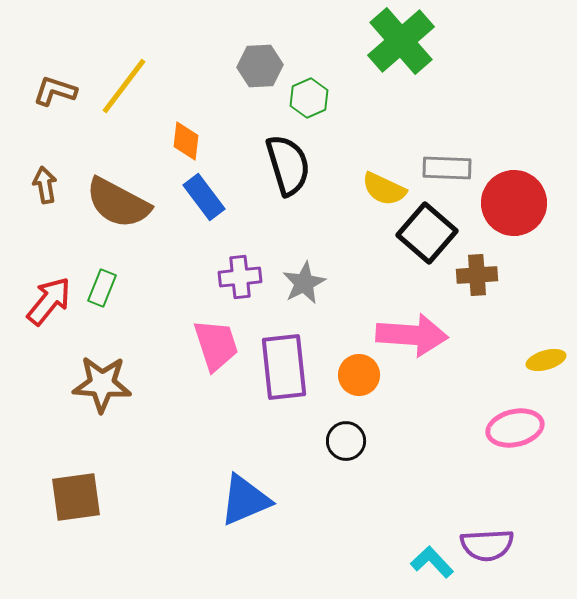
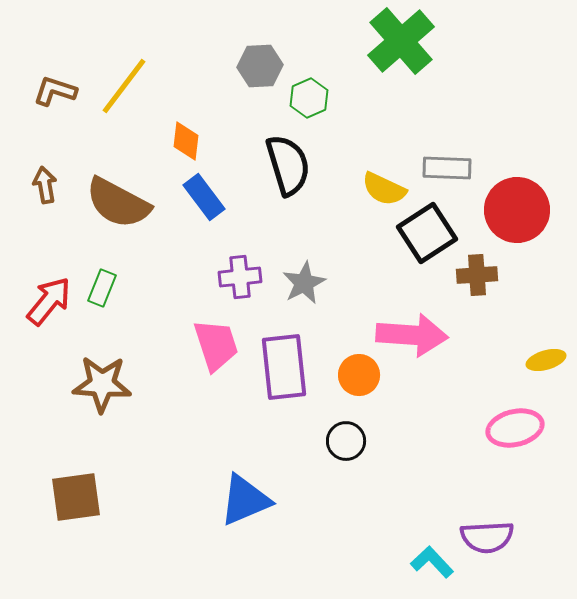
red circle: moved 3 px right, 7 px down
black square: rotated 16 degrees clockwise
purple semicircle: moved 8 px up
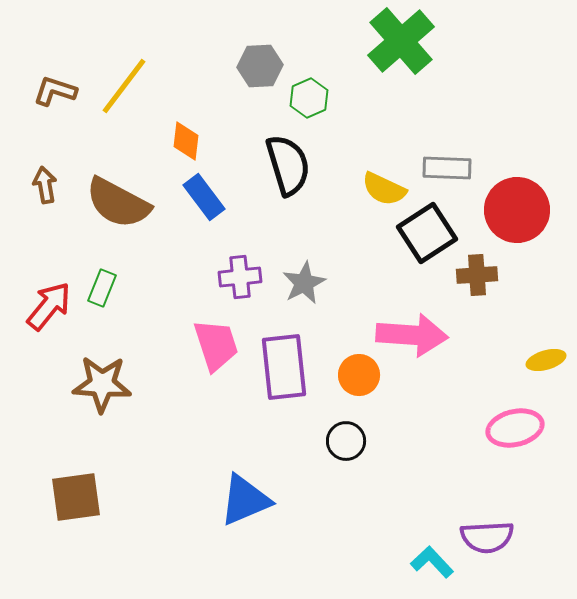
red arrow: moved 5 px down
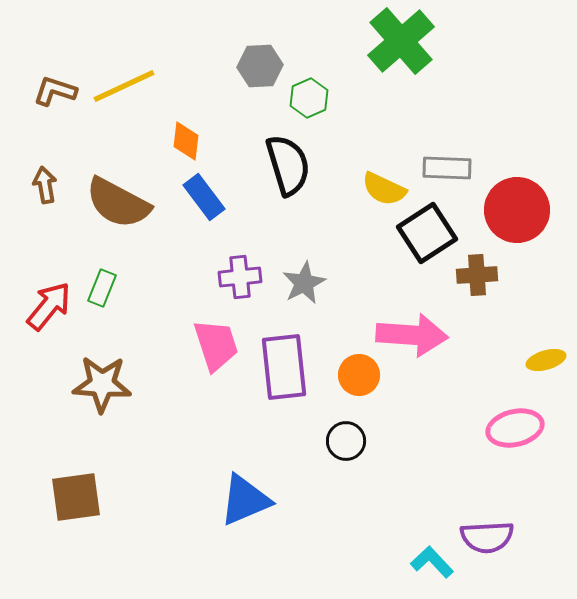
yellow line: rotated 28 degrees clockwise
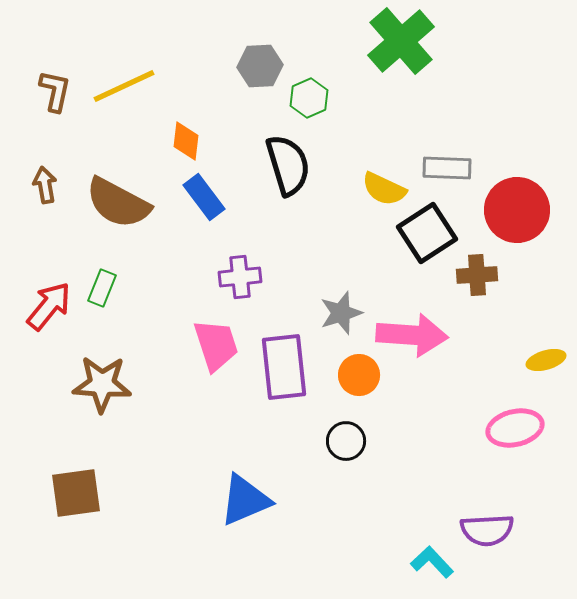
brown L-shape: rotated 84 degrees clockwise
gray star: moved 37 px right, 30 px down; rotated 9 degrees clockwise
brown square: moved 4 px up
purple semicircle: moved 7 px up
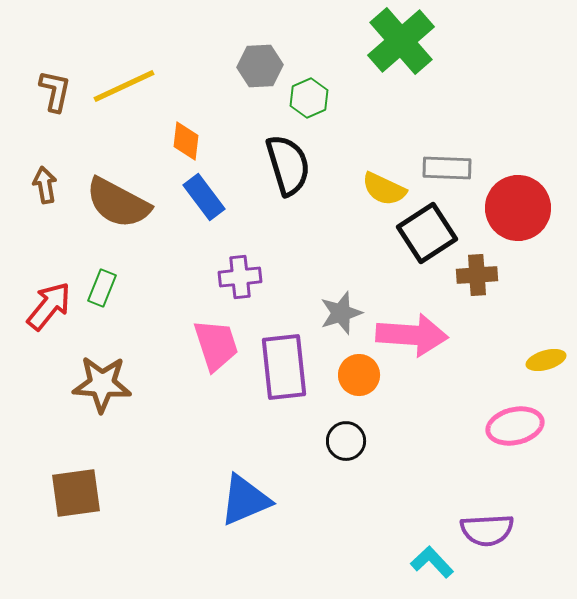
red circle: moved 1 px right, 2 px up
pink ellipse: moved 2 px up
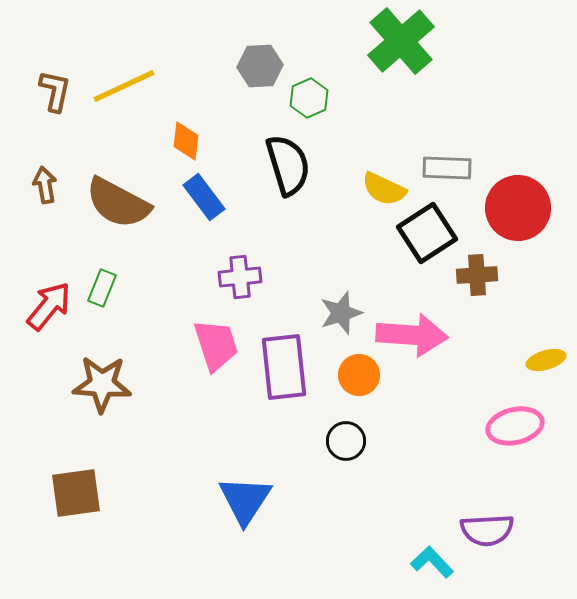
blue triangle: rotated 34 degrees counterclockwise
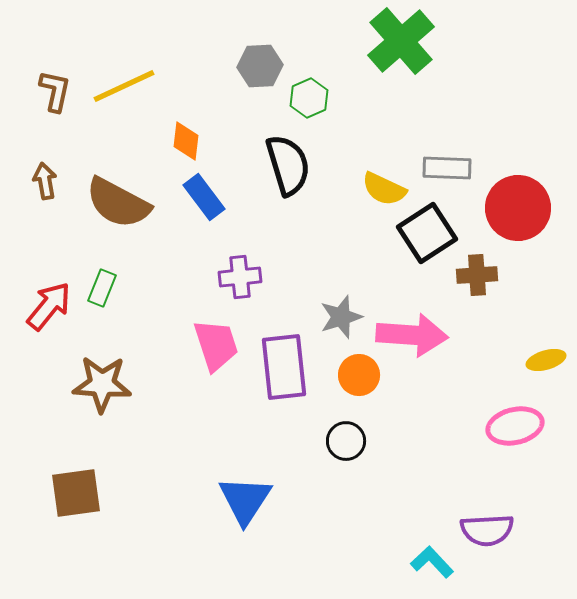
brown arrow: moved 4 px up
gray star: moved 4 px down
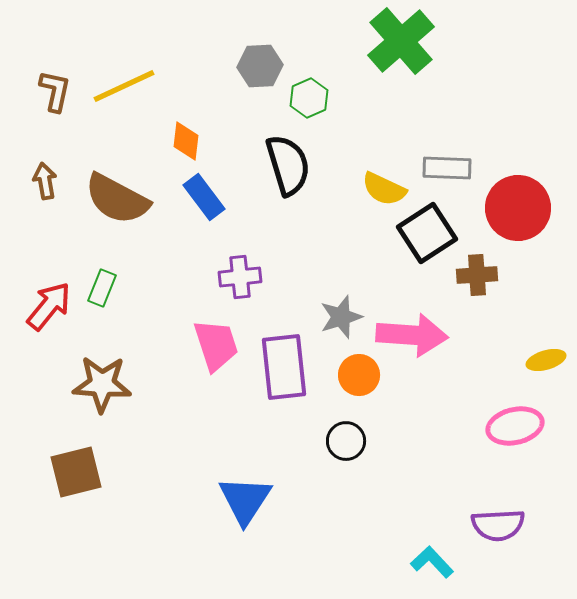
brown semicircle: moved 1 px left, 4 px up
brown square: moved 21 px up; rotated 6 degrees counterclockwise
purple semicircle: moved 11 px right, 5 px up
